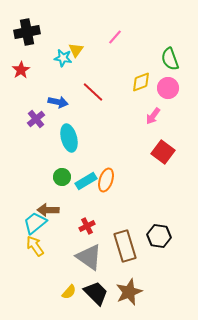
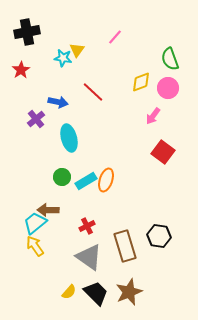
yellow triangle: moved 1 px right
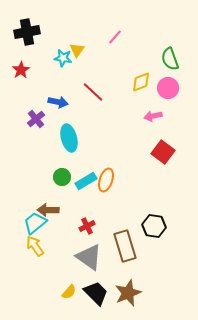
pink arrow: rotated 42 degrees clockwise
black hexagon: moved 5 px left, 10 px up
brown star: moved 1 px left, 1 px down
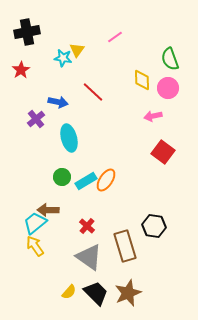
pink line: rotated 14 degrees clockwise
yellow diamond: moved 1 px right, 2 px up; rotated 70 degrees counterclockwise
orange ellipse: rotated 15 degrees clockwise
red cross: rotated 21 degrees counterclockwise
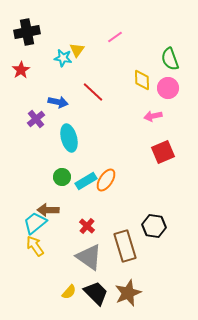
red square: rotated 30 degrees clockwise
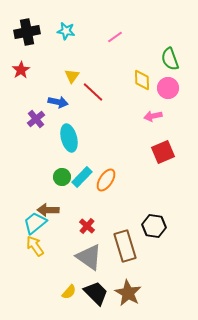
yellow triangle: moved 5 px left, 26 px down
cyan star: moved 3 px right, 27 px up
cyan rectangle: moved 4 px left, 4 px up; rotated 15 degrees counterclockwise
brown star: rotated 20 degrees counterclockwise
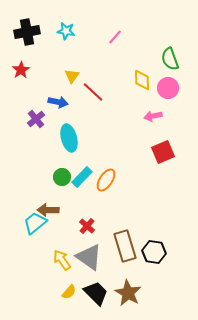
pink line: rotated 14 degrees counterclockwise
black hexagon: moved 26 px down
yellow arrow: moved 27 px right, 14 px down
